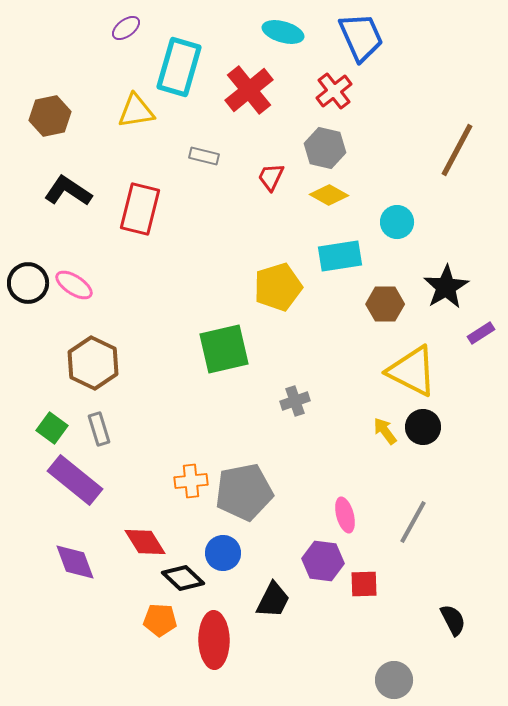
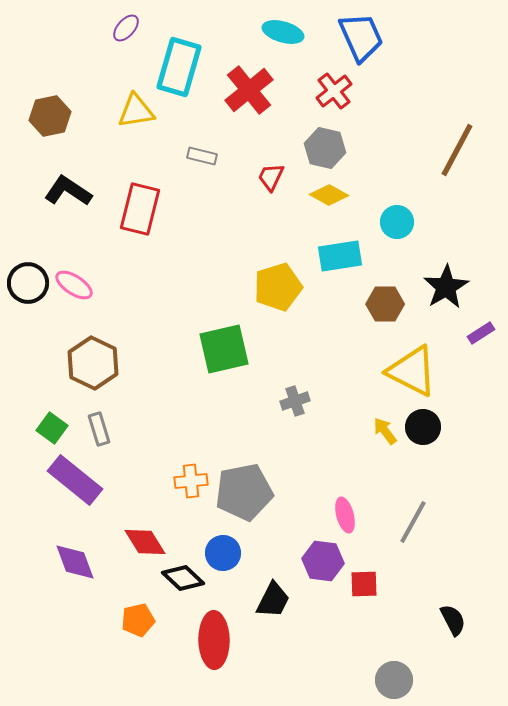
purple ellipse at (126, 28): rotated 12 degrees counterclockwise
gray rectangle at (204, 156): moved 2 px left
orange pentagon at (160, 620): moved 22 px left; rotated 16 degrees counterclockwise
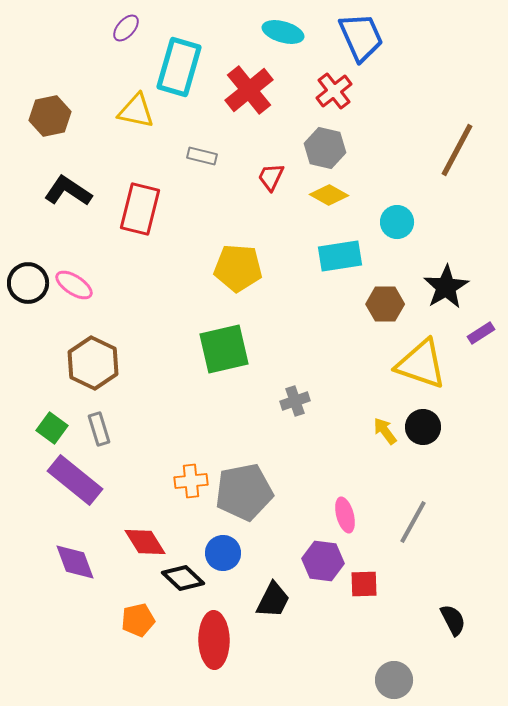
yellow triangle at (136, 111): rotated 21 degrees clockwise
yellow pentagon at (278, 287): moved 40 px left, 19 px up; rotated 21 degrees clockwise
yellow triangle at (412, 371): moved 9 px right, 7 px up; rotated 8 degrees counterclockwise
